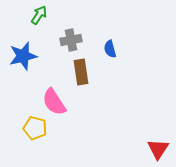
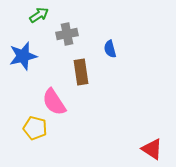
green arrow: rotated 24 degrees clockwise
gray cross: moved 4 px left, 6 px up
red triangle: moved 6 px left; rotated 30 degrees counterclockwise
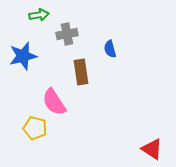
green arrow: rotated 24 degrees clockwise
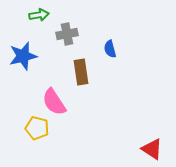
yellow pentagon: moved 2 px right
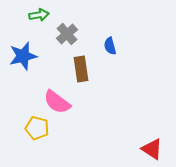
gray cross: rotated 30 degrees counterclockwise
blue semicircle: moved 3 px up
brown rectangle: moved 3 px up
pink semicircle: moved 3 px right; rotated 20 degrees counterclockwise
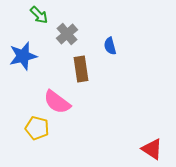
green arrow: rotated 54 degrees clockwise
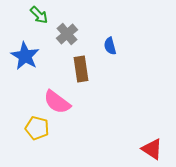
blue star: moved 2 px right; rotated 28 degrees counterclockwise
